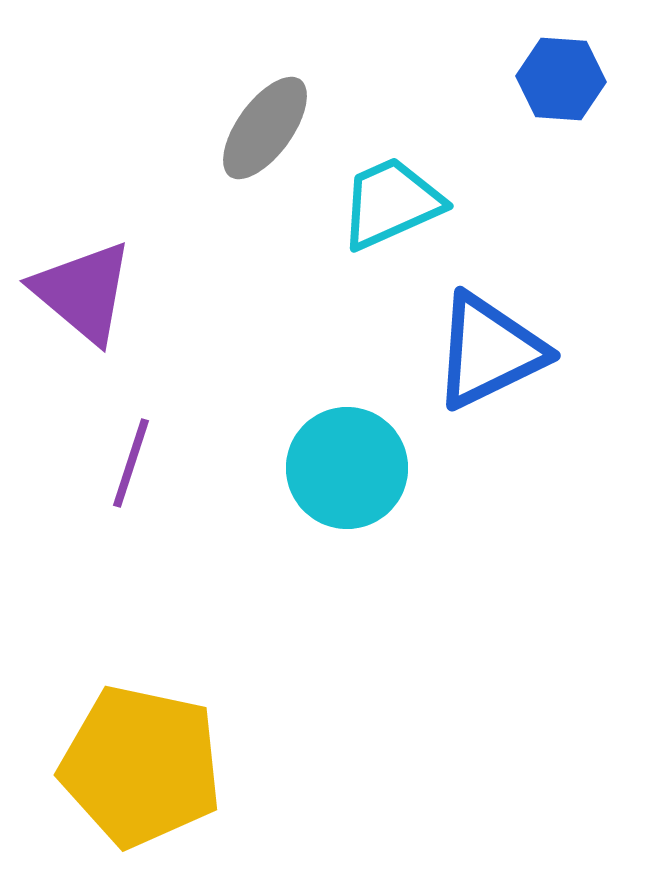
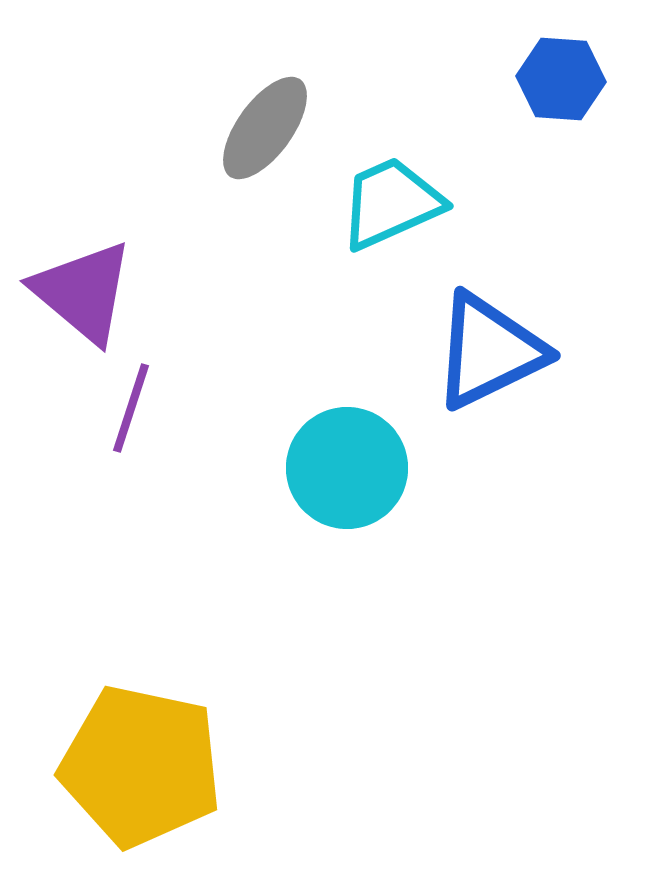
purple line: moved 55 px up
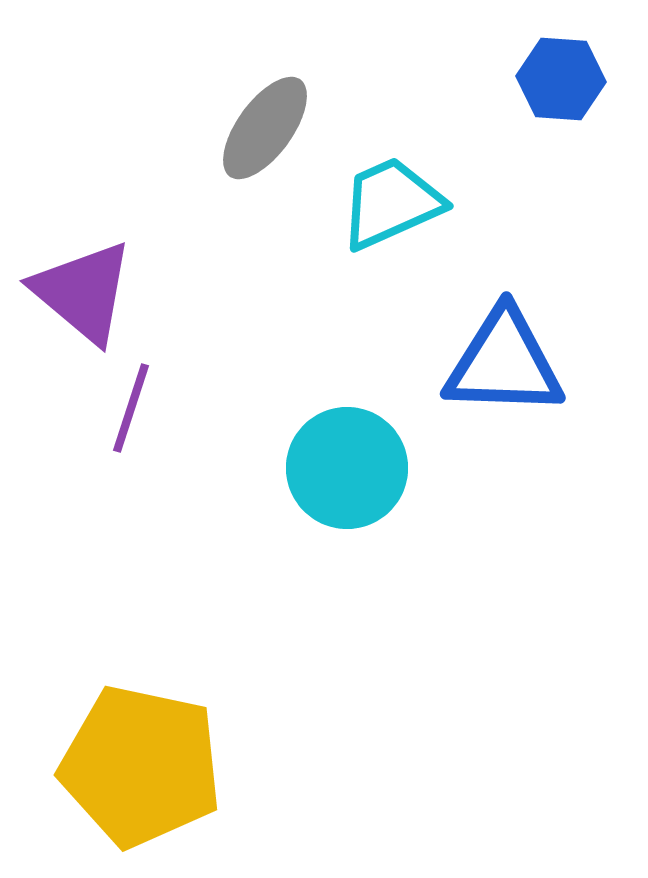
blue triangle: moved 15 px right, 12 px down; rotated 28 degrees clockwise
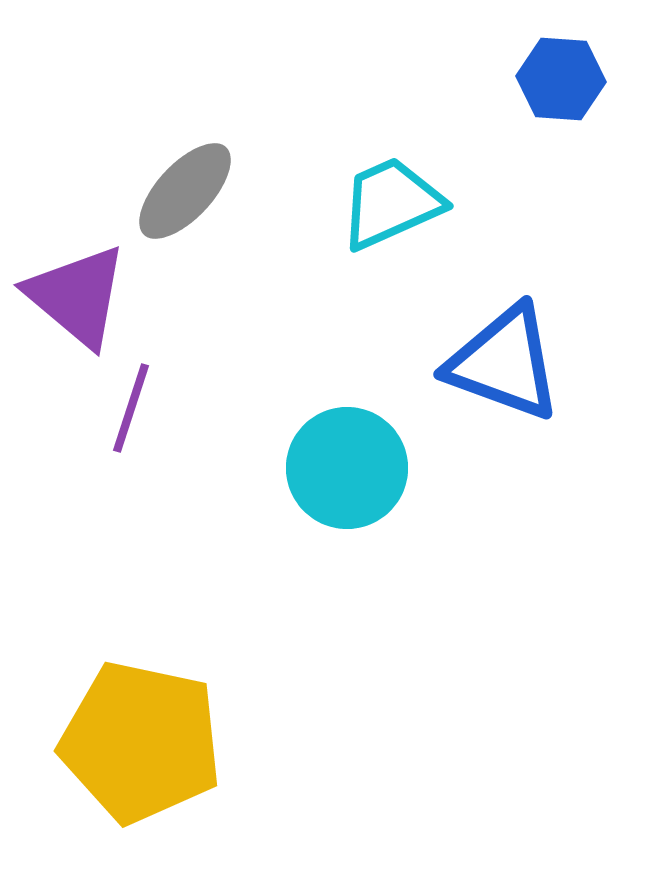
gray ellipse: moved 80 px left, 63 px down; rotated 7 degrees clockwise
purple triangle: moved 6 px left, 4 px down
blue triangle: rotated 18 degrees clockwise
yellow pentagon: moved 24 px up
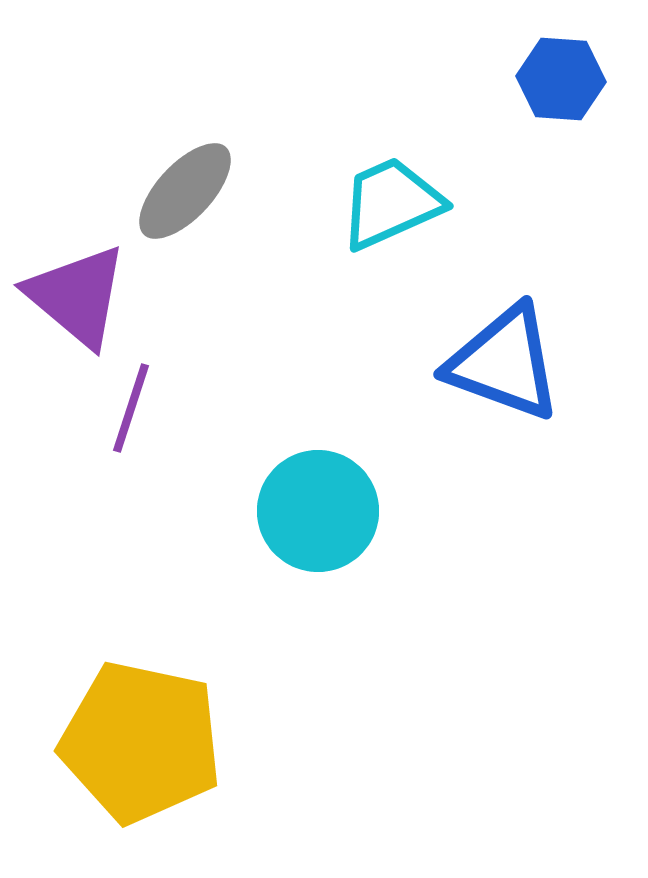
cyan circle: moved 29 px left, 43 px down
